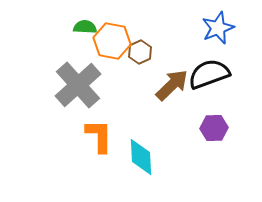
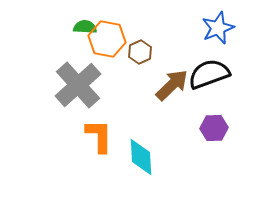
orange hexagon: moved 5 px left, 2 px up
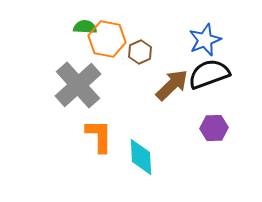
blue star: moved 13 px left, 12 px down
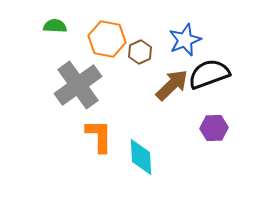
green semicircle: moved 30 px left, 1 px up
blue star: moved 20 px left
gray cross: rotated 6 degrees clockwise
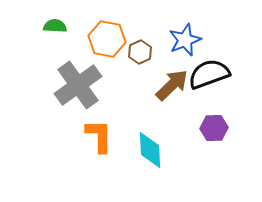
cyan diamond: moved 9 px right, 7 px up
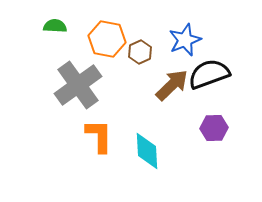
cyan diamond: moved 3 px left, 1 px down
